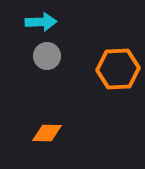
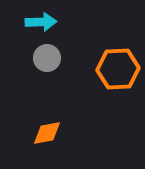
gray circle: moved 2 px down
orange diamond: rotated 12 degrees counterclockwise
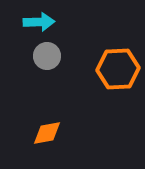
cyan arrow: moved 2 px left
gray circle: moved 2 px up
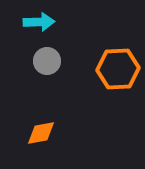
gray circle: moved 5 px down
orange diamond: moved 6 px left
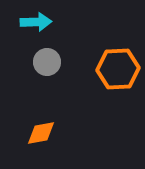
cyan arrow: moved 3 px left
gray circle: moved 1 px down
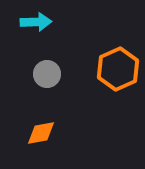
gray circle: moved 12 px down
orange hexagon: rotated 21 degrees counterclockwise
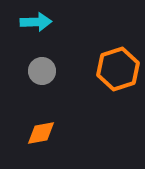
orange hexagon: rotated 6 degrees clockwise
gray circle: moved 5 px left, 3 px up
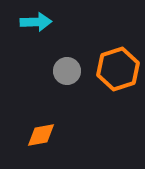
gray circle: moved 25 px right
orange diamond: moved 2 px down
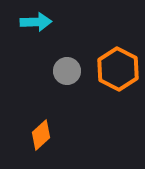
orange hexagon: rotated 15 degrees counterclockwise
orange diamond: rotated 32 degrees counterclockwise
